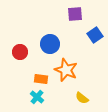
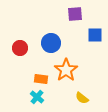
blue square: rotated 35 degrees clockwise
blue circle: moved 1 px right, 1 px up
red circle: moved 4 px up
orange star: rotated 15 degrees clockwise
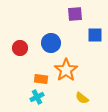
cyan cross: rotated 24 degrees clockwise
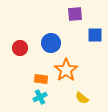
cyan cross: moved 3 px right
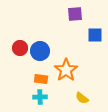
blue circle: moved 11 px left, 8 px down
cyan cross: rotated 24 degrees clockwise
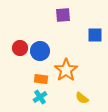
purple square: moved 12 px left, 1 px down
cyan cross: rotated 32 degrees counterclockwise
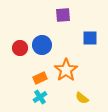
blue square: moved 5 px left, 3 px down
blue circle: moved 2 px right, 6 px up
orange rectangle: moved 1 px left, 1 px up; rotated 32 degrees counterclockwise
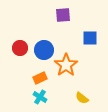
blue circle: moved 2 px right, 5 px down
orange star: moved 5 px up
cyan cross: rotated 24 degrees counterclockwise
